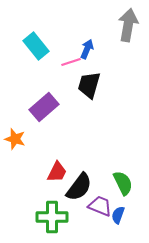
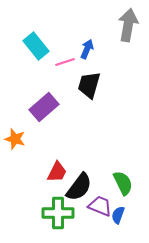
pink line: moved 6 px left
green cross: moved 6 px right, 4 px up
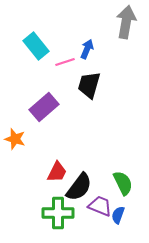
gray arrow: moved 2 px left, 3 px up
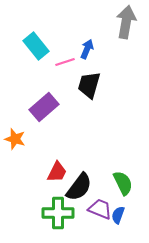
purple trapezoid: moved 3 px down
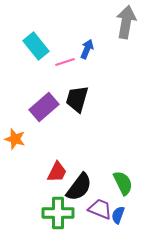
black trapezoid: moved 12 px left, 14 px down
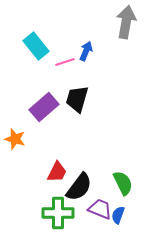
blue arrow: moved 1 px left, 2 px down
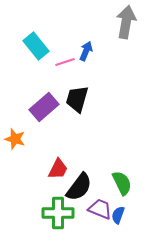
red trapezoid: moved 1 px right, 3 px up
green semicircle: moved 1 px left
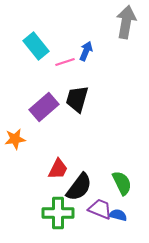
orange star: rotated 25 degrees counterclockwise
blue semicircle: rotated 84 degrees clockwise
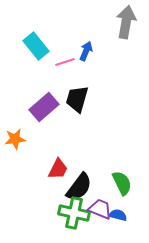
green cross: moved 16 px right; rotated 12 degrees clockwise
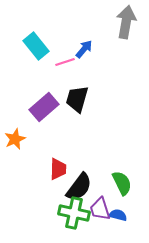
blue arrow: moved 2 px left, 2 px up; rotated 18 degrees clockwise
orange star: rotated 15 degrees counterclockwise
red trapezoid: rotated 25 degrees counterclockwise
purple trapezoid: rotated 130 degrees counterclockwise
